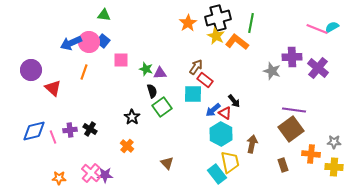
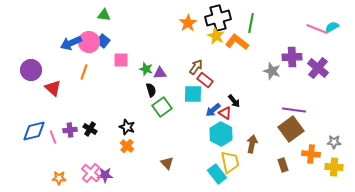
black semicircle at (152, 91): moved 1 px left, 1 px up
black star at (132, 117): moved 5 px left, 10 px down; rotated 14 degrees counterclockwise
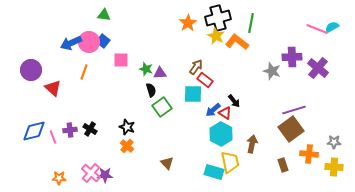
purple line at (294, 110): rotated 25 degrees counterclockwise
orange cross at (311, 154): moved 2 px left
cyan rectangle at (217, 174): moved 3 px left, 2 px up; rotated 36 degrees counterclockwise
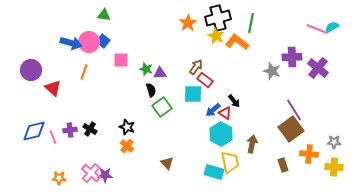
blue arrow at (71, 43): rotated 140 degrees counterclockwise
purple line at (294, 110): rotated 75 degrees clockwise
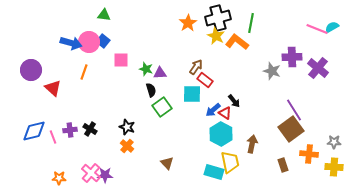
cyan square at (193, 94): moved 1 px left
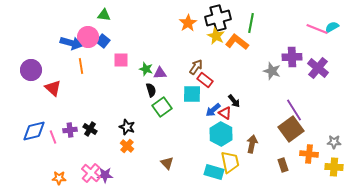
pink circle at (89, 42): moved 1 px left, 5 px up
orange line at (84, 72): moved 3 px left, 6 px up; rotated 28 degrees counterclockwise
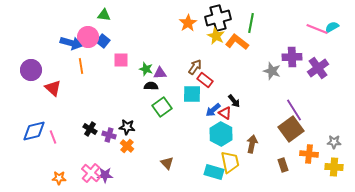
brown arrow at (196, 67): moved 1 px left
purple cross at (318, 68): rotated 15 degrees clockwise
black semicircle at (151, 90): moved 4 px up; rotated 72 degrees counterclockwise
black star at (127, 127): rotated 14 degrees counterclockwise
purple cross at (70, 130): moved 39 px right, 5 px down; rotated 24 degrees clockwise
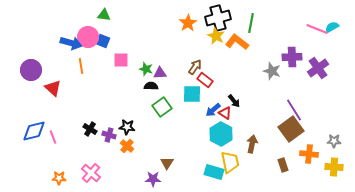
blue square at (103, 41): rotated 16 degrees counterclockwise
gray star at (334, 142): moved 1 px up
brown triangle at (167, 163): rotated 16 degrees clockwise
purple star at (105, 175): moved 48 px right, 4 px down
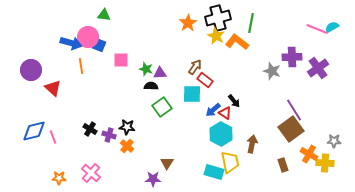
blue square at (103, 41): moved 4 px left, 4 px down
orange cross at (309, 154): rotated 24 degrees clockwise
yellow cross at (334, 167): moved 9 px left, 4 px up
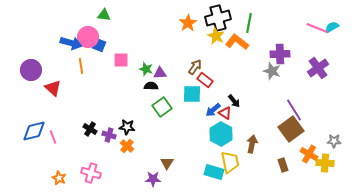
green line at (251, 23): moved 2 px left
pink line at (317, 29): moved 1 px up
purple cross at (292, 57): moved 12 px left, 3 px up
pink cross at (91, 173): rotated 24 degrees counterclockwise
orange star at (59, 178): rotated 24 degrees clockwise
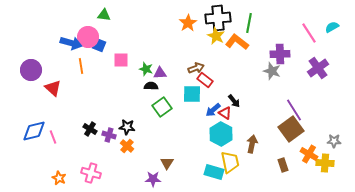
black cross at (218, 18): rotated 10 degrees clockwise
pink line at (317, 28): moved 8 px left, 5 px down; rotated 35 degrees clockwise
brown arrow at (195, 67): moved 1 px right, 1 px down; rotated 35 degrees clockwise
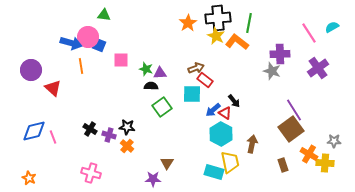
orange star at (59, 178): moved 30 px left
